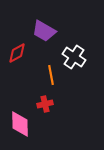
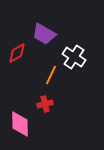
purple trapezoid: moved 3 px down
orange line: rotated 36 degrees clockwise
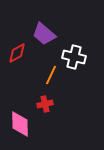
purple trapezoid: rotated 10 degrees clockwise
white cross: rotated 20 degrees counterclockwise
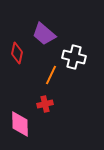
red diamond: rotated 50 degrees counterclockwise
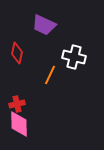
purple trapezoid: moved 9 px up; rotated 15 degrees counterclockwise
orange line: moved 1 px left
red cross: moved 28 px left
pink diamond: moved 1 px left
